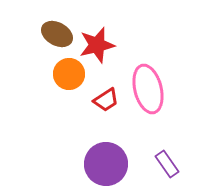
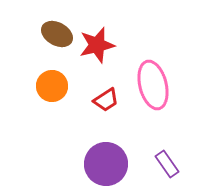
orange circle: moved 17 px left, 12 px down
pink ellipse: moved 5 px right, 4 px up
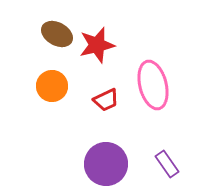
red trapezoid: rotated 8 degrees clockwise
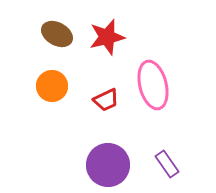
red star: moved 10 px right, 8 px up
purple circle: moved 2 px right, 1 px down
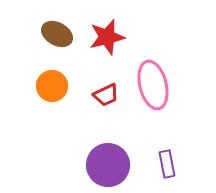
red trapezoid: moved 5 px up
purple rectangle: rotated 24 degrees clockwise
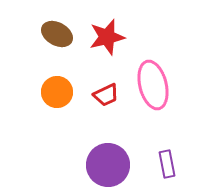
orange circle: moved 5 px right, 6 px down
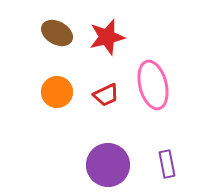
brown ellipse: moved 1 px up
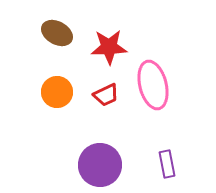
red star: moved 2 px right, 10 px down; rotated 12 degrees clockwise
purple circle: moved 8 px left
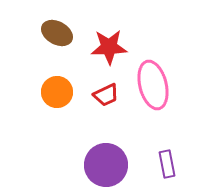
purple circle: moved 6 px right
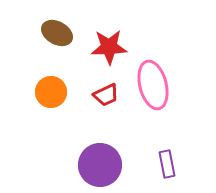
orange circle: moved 6 px left
purple circle: moved 6 px left
